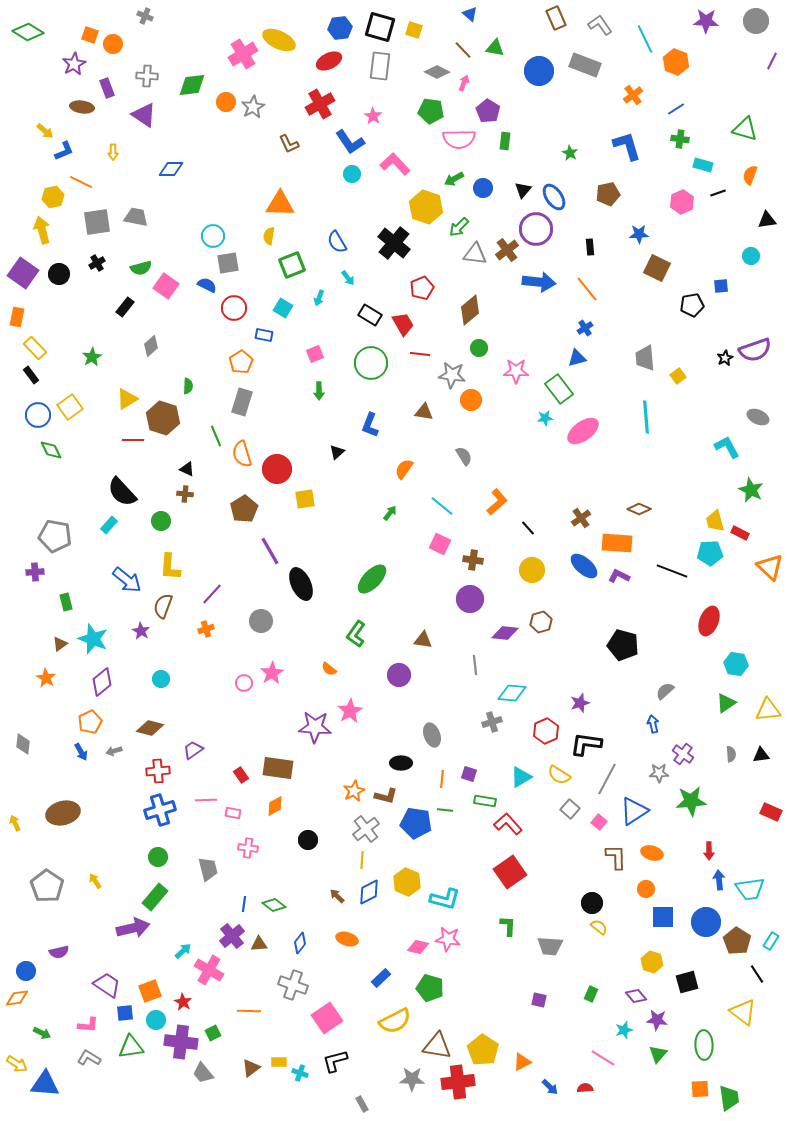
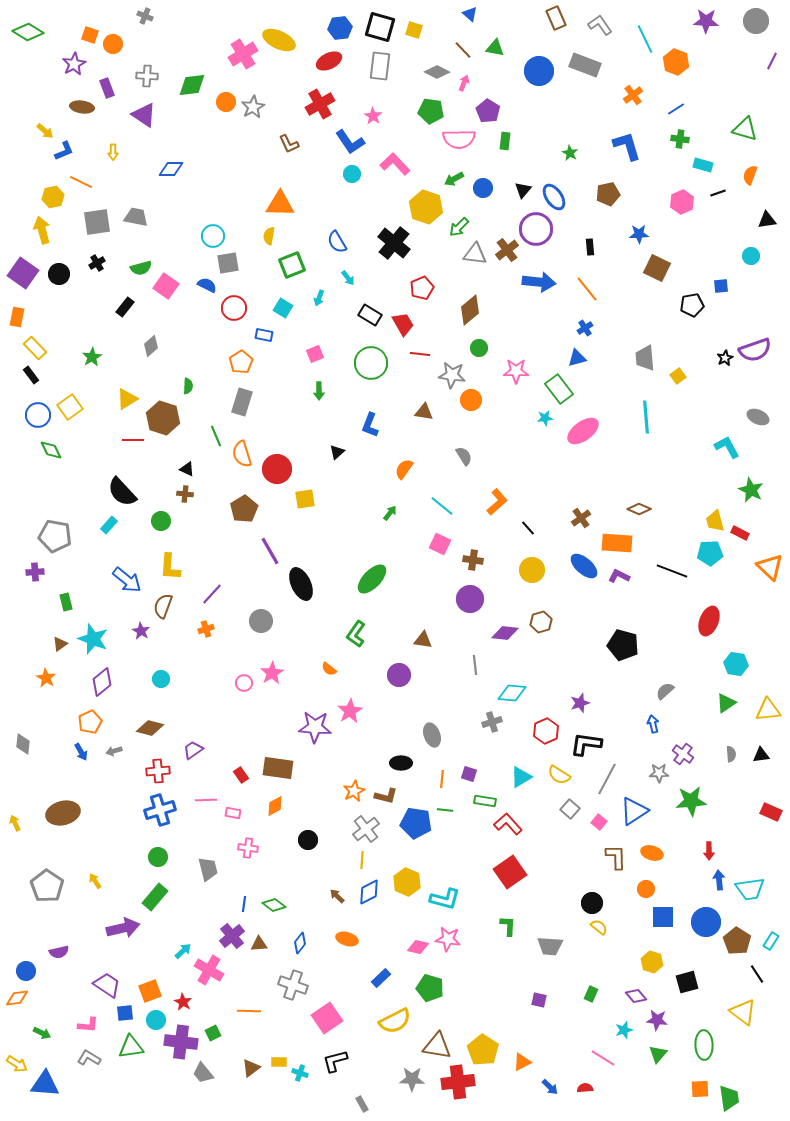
purple arrow at (133, 928): moved 10 px left
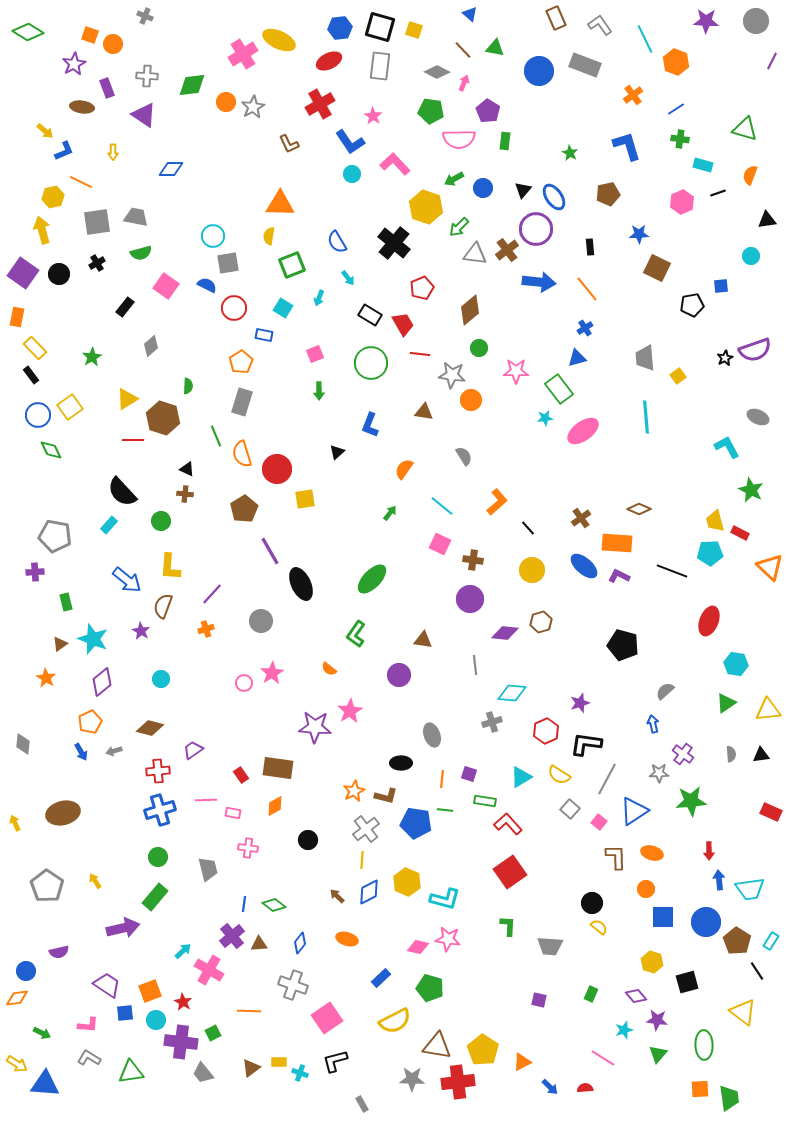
green semicircle at (141, 268): moved 15 px up
black line at (757, 974): moved 3 px up
green triangle at (131, 1047): moved 25 px down
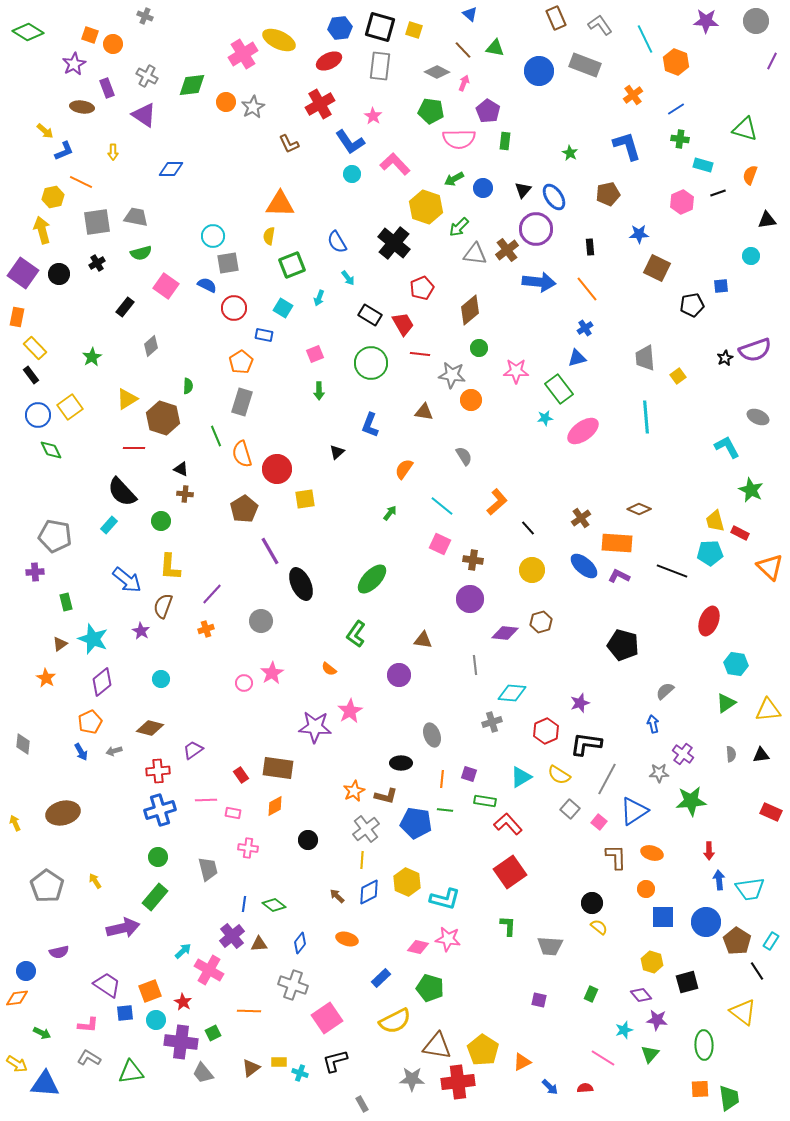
gray cross at (147, 76): rotated 25 degrees clockwise
red line at (133, 440): moved 1 px right, 8 px down
black triangle at (187, 469): moved 6 px left
purple diamond at (636, 996): moved 5 px right, 1 px up
green triangle at (658, 1054): moved 8 px left
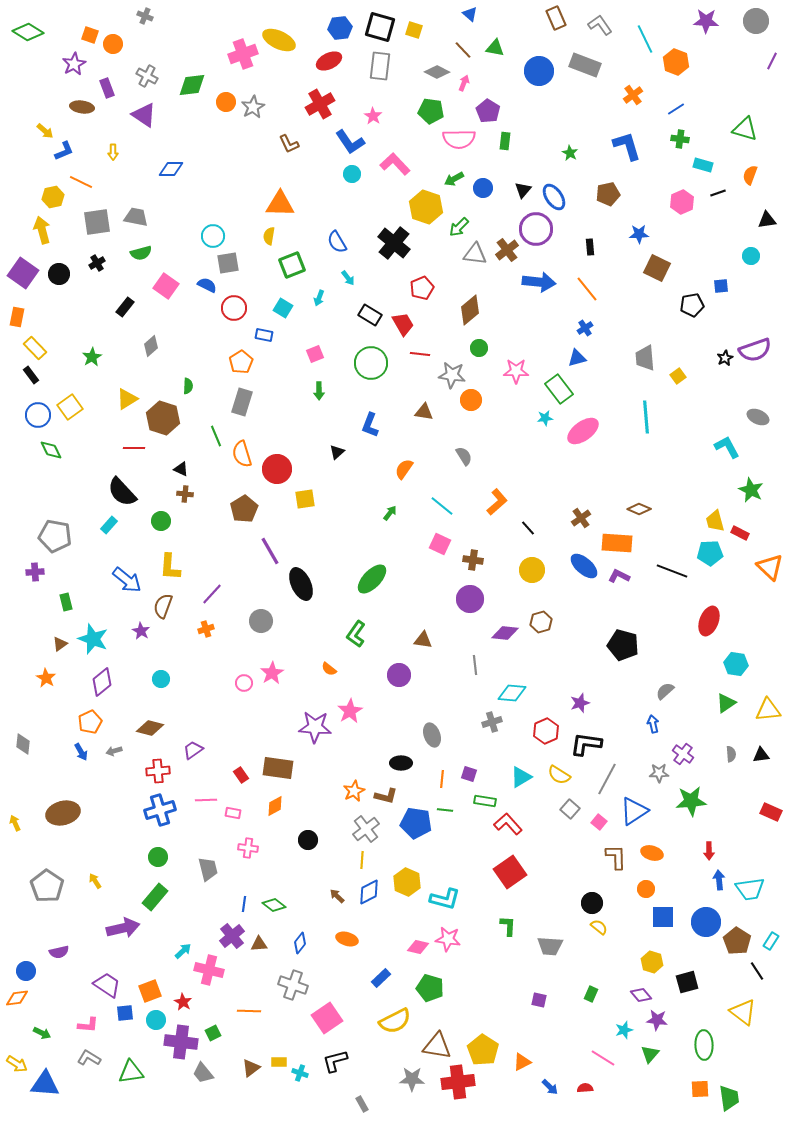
pink cross at (243, 54): rotated 12 degrees clockwise
pink cross at (209, 970): rotated 16 degrees counterclockwise
